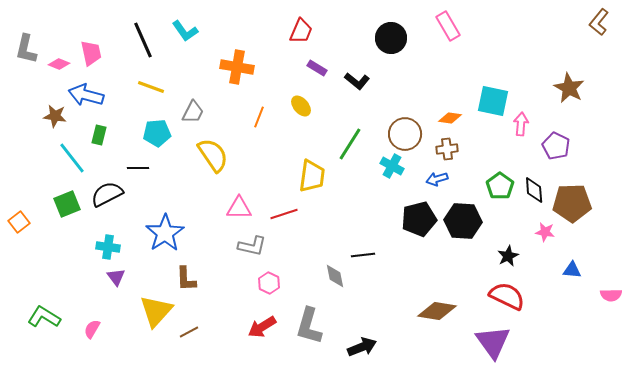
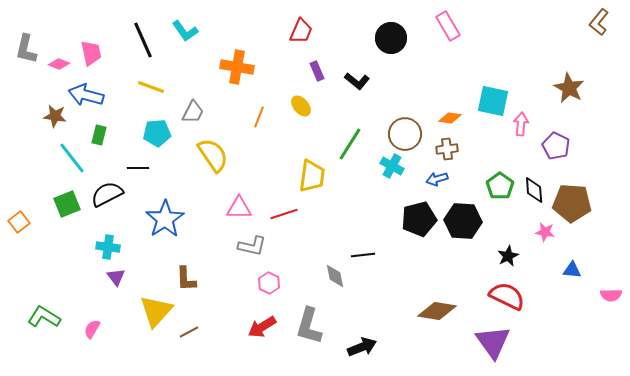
purple rectangle at (317, 68): moved 3 px down; rotated 36 degrees clockwise
brown pentagon at (572, 203): rotated 6 degrees clockwise
blue star at (165, 233): moved 14 px up
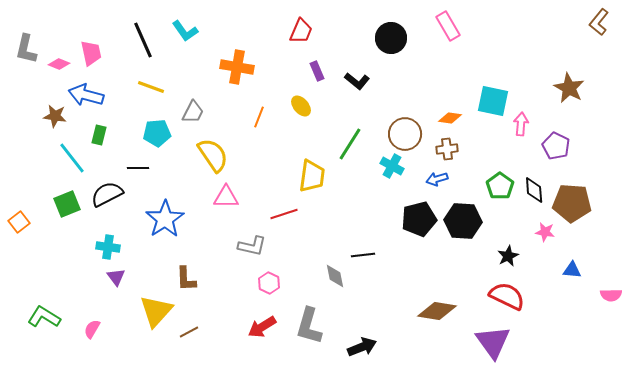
pink triangle at (239, 208): moved 13 px left, 11 px up
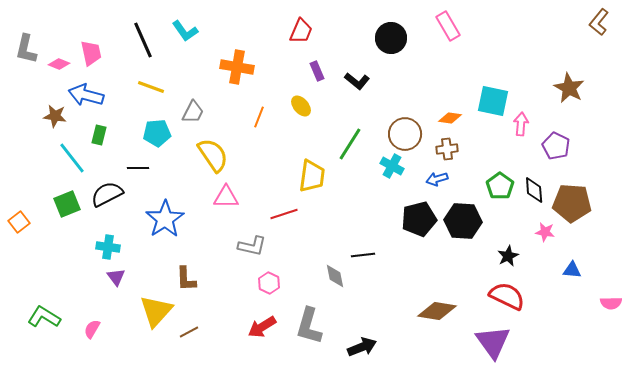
pink semicircle at (611, 295): moved 8 px down
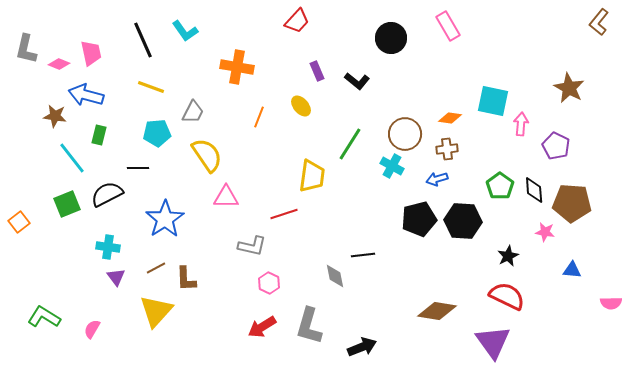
red trapezoid at (301, 31): moved 4 px left, 10 px up; rotated 20 degrees clockwise
yellow semicircle at (213, 155): moved 6 px left
brown line at (189, 332): moved 33 px left, 64 px up
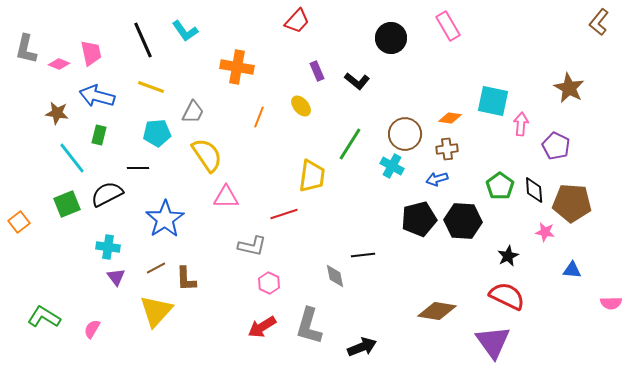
blue arrow at (86, 95): moved 11 px right, 1 px down
brown star at (55, 116): moved 2 px right, 3 px up
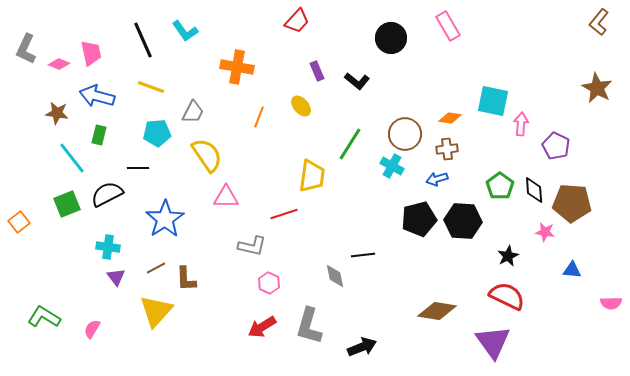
gray L-shape at (26, 49): rotated 12 degrees clockwise
brown star at (569, 88): moved 28 px right
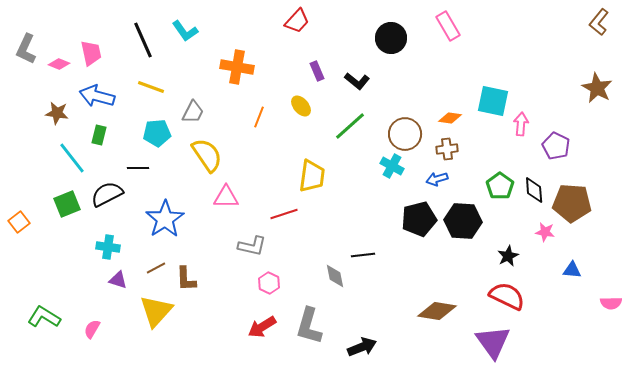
green line at (350, 144): moved 18 px up; rotated 16 degrees clockwise
purple triangle at (116, 277): moved 2 px right, 3 px down; rotated 36 degrees counterclockwise
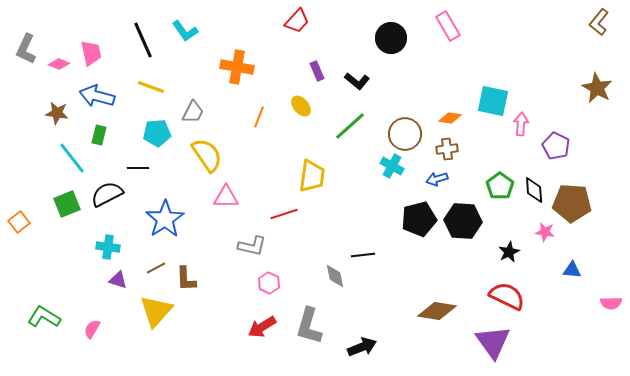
black star at (508, 256): moved 1 px right, 4 px up
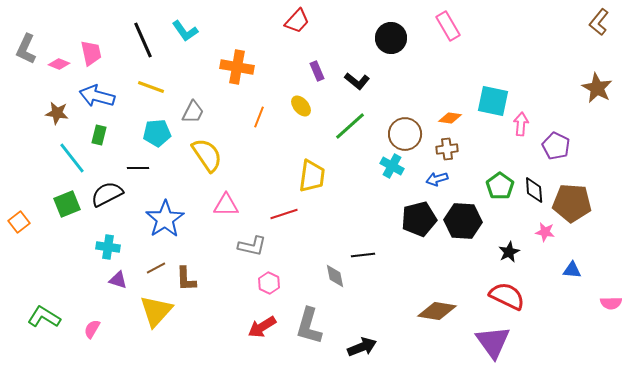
pink triangle at (226, 197): moved 8 px down
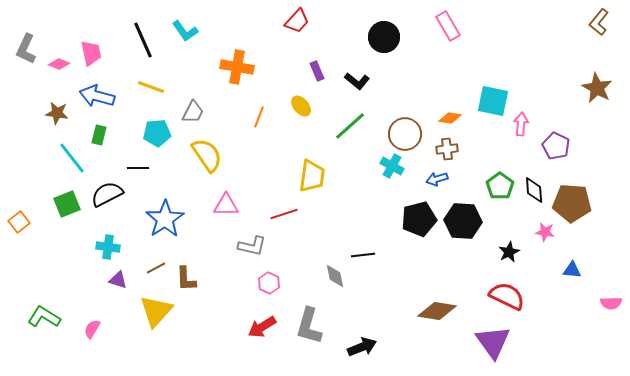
black circle at (391, 38): moved 7 px left, 1 px up
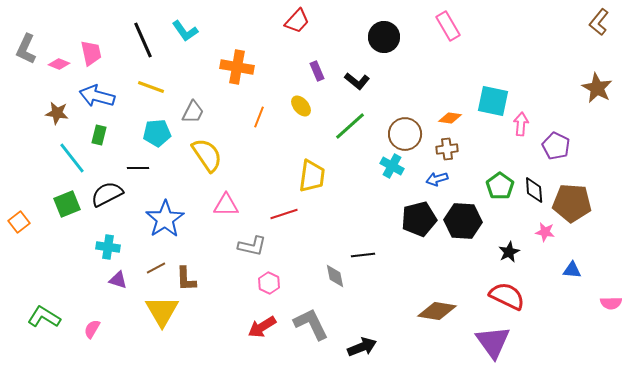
yellow triangle at (156, 311): moved 6 px right; rotated 12 degrees counterclockwise
gray L-shape at (309, 326): moved 2 px right, 2 px up; rotated 138 degrees clockwise
